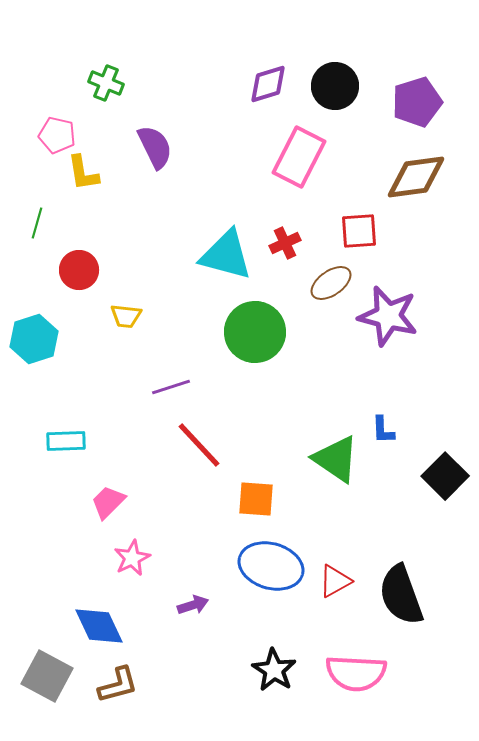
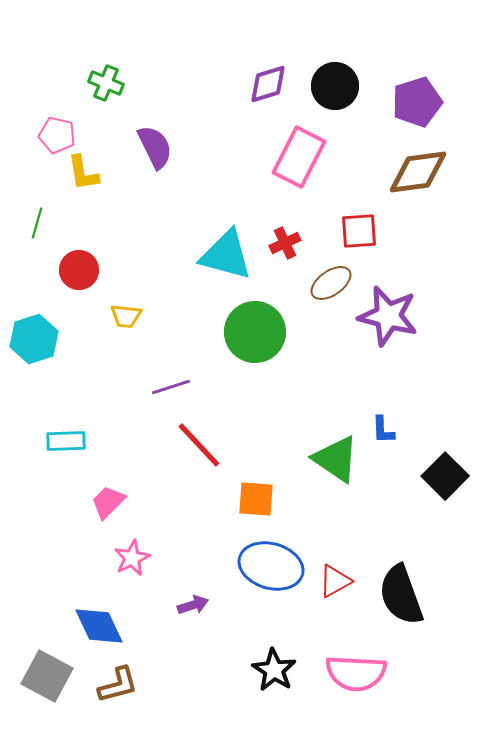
brown diamond: moved 2 px right, 5 px up
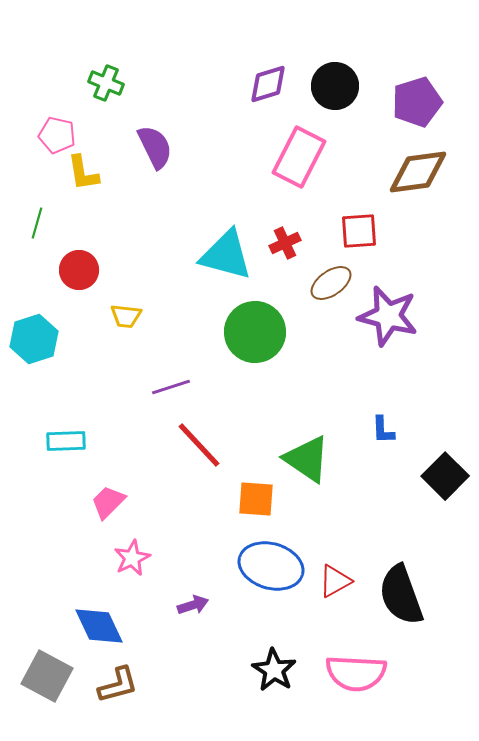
green triangle: moved 29 px left
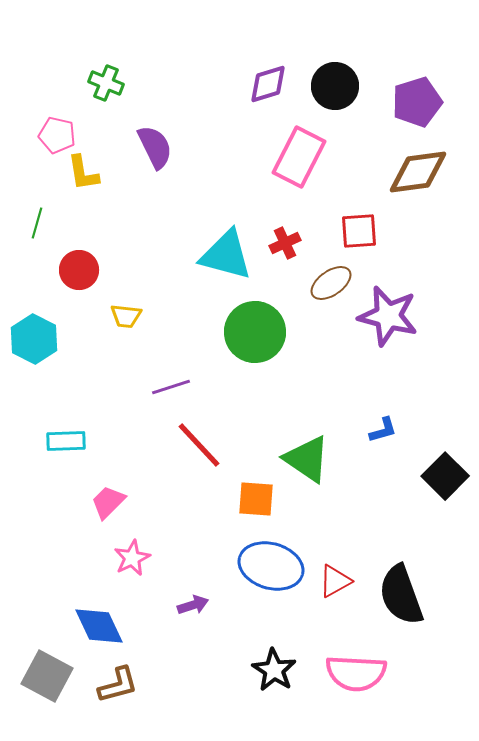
cyan hexagon: rotated 15 degrees counterclockwise
blue L-shape: rotated 104 degrees counterclockwise
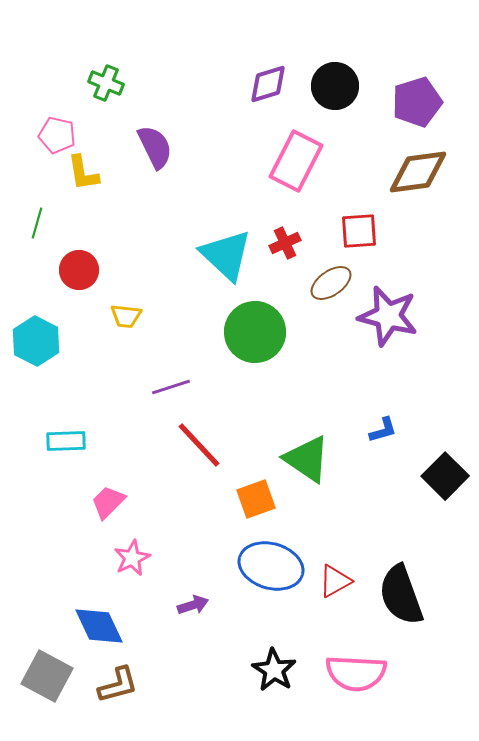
pink rectangle: moved 3 px left, 4 px down
cyan triangle: rotated 28 degrees clockwise
cyan hexagon: moved 2 px right, 2 px down
orange square: rotated 24 degrees counterclockwise
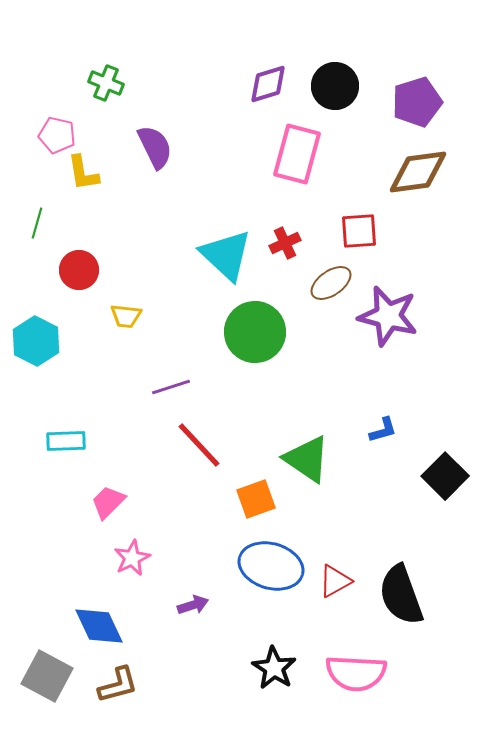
pink rectangle: moved 1 px right, 7 px up; rotated 12 degrees counterclockwise
black star: moved 2 px up
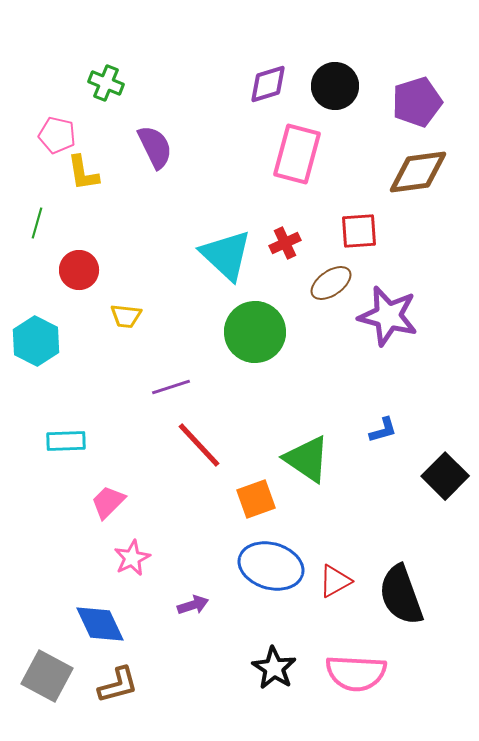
blue diamond: moved 1 px right, 2 px up
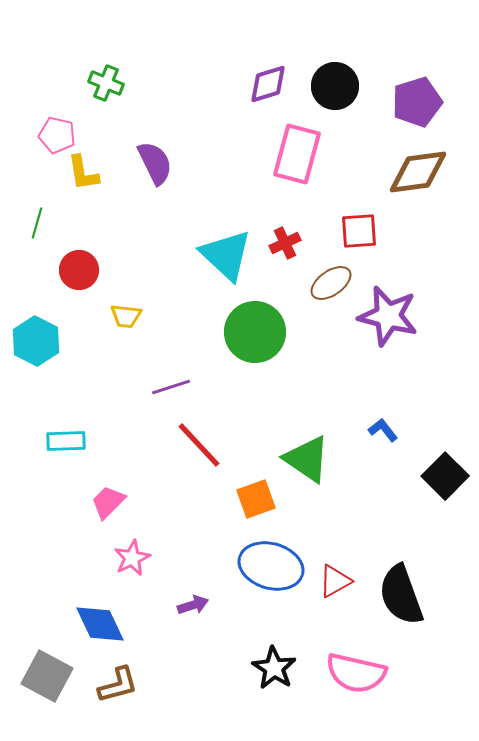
purple semicircle: moved 16 px down
blue L-shape: rotated 112 degrees counterclockwise
pink semicircle: rotated 10 degrees clockwise
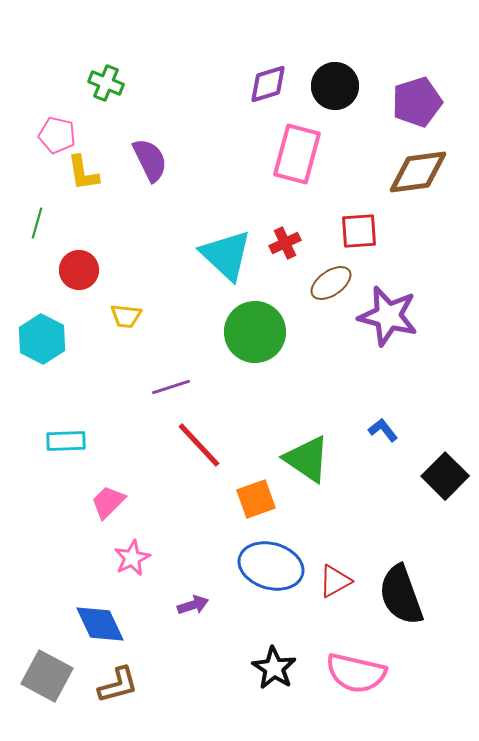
purple semicircle: moved 5 px left, 3 px up
cyan hexagon: moved 6 px right, 2 px up
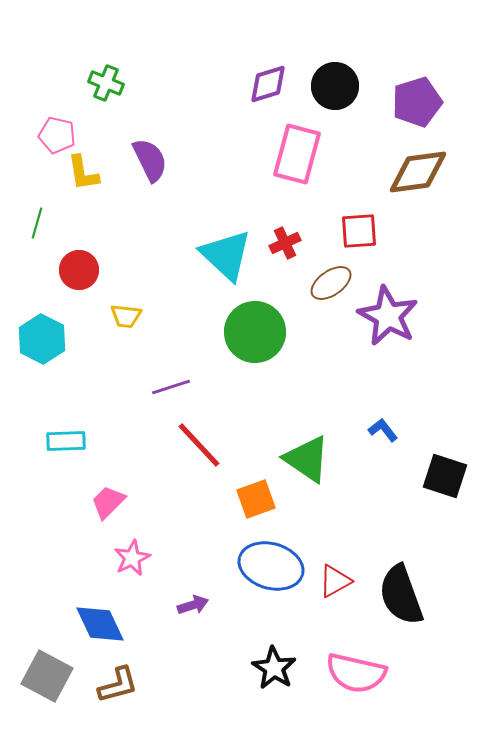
purple star: rotated 14 degrees clockwise
black square: rotated 27 degrees counterclockwise
